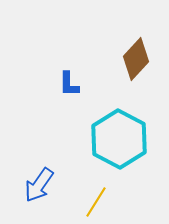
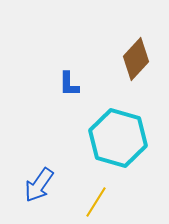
cyan hexagon: moved 1 px left, 1 px up; rotated 12 degrees counterclockwise
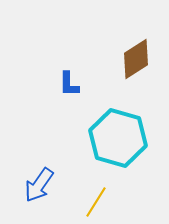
brown diamond: rotated 15 degrees clockwise
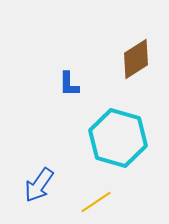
yellow line: rotated 24 degrees clockwise
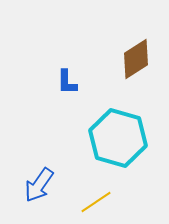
blue L-shape: moved 2 px left, 2 px up
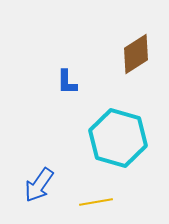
brown diamond: moved 5 px up
yellow line: rotated 24 degrees clockwise
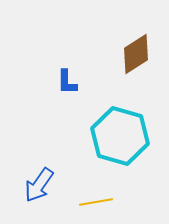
cyan hexagon: moved 2 px right, 2 px up
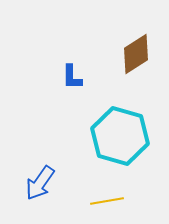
blue L-shape: moved 5 px right, 5 px up
blue arrow: moved 1 px right, 2 px up
yellow line: moved 11 px right, 1 px up
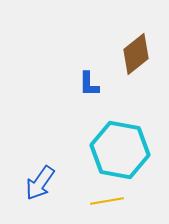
brown diamond: rotated 6 degrees counterclockwise
blue L-shape: moved 17 px right, 7 px down
cyan hexagon: moved 14 px down; rotated 6 degrees counterclockwise
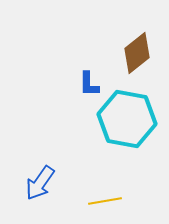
brown diamond: moved 1 px right, 1 px up
cyan hexagon: moved 7 px right, 31 px up
yellow line: moved 2 px left
